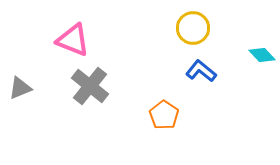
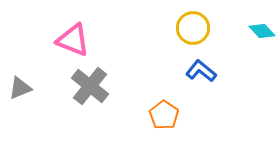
cyan diamond: moved 24 px up
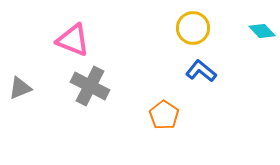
gray cross: rotated 12 degrees counterclockwise
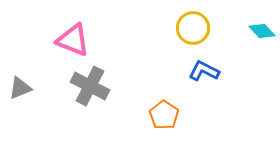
blue L-shape: moved 3 px right; rotated 12 degrees counterclockwise
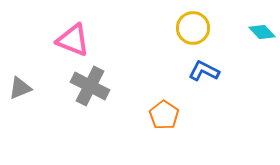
cyan diamond: moved 1 px down
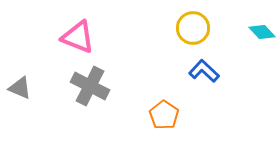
pink triangle: moved 5 px right, 3 px up
blue L-shape: rotated 16 degrees clockwise
gray triangle: rotated 45 degrees clockwise
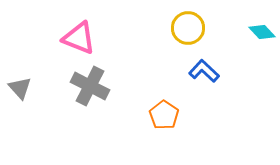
yellow circle: moved 5 px left
pink triangle: moved 1 px right, 1 px down
gray triangle: rotated 25 degrees clockwise
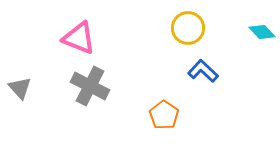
blue L-shape: moved 1 px left
